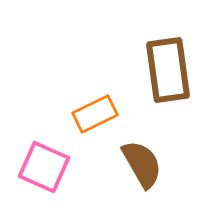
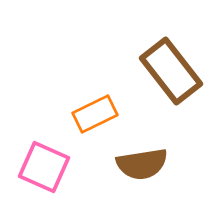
brown rectangle: moved 3 px right, 1 px down; rotated 30 degrees counterclockwise
brown semicircle: rotated 111 degrees clockwise
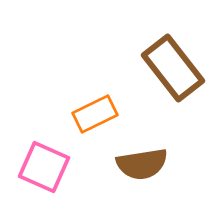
brown rectangle: moved 2 px right, 3 px up
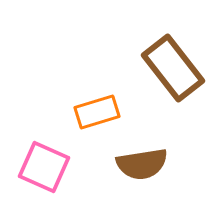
orange rectangle: moved 2 px right, 2 px up; rotated 9 degrees clockwise
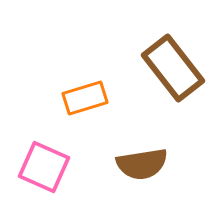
orange rectangle: moved 12 px left, 14 px up
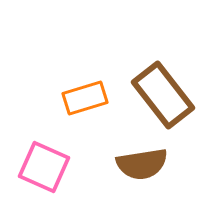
brown rectangle: moved 10 px left, 27 px down
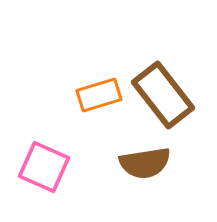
orange rectangle: moved 14 px right, 3 px up
brown semicircle: moved 3 px right, 1 px up
